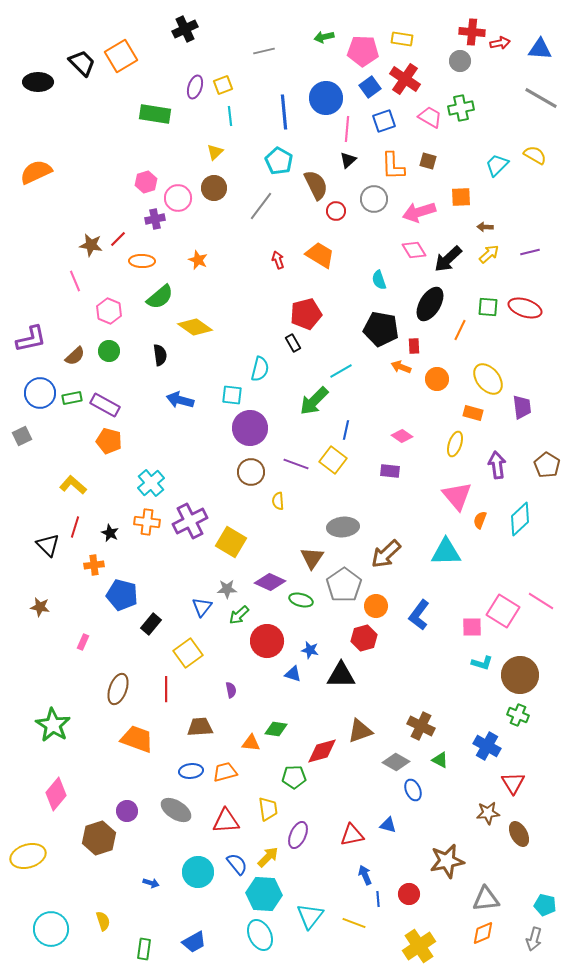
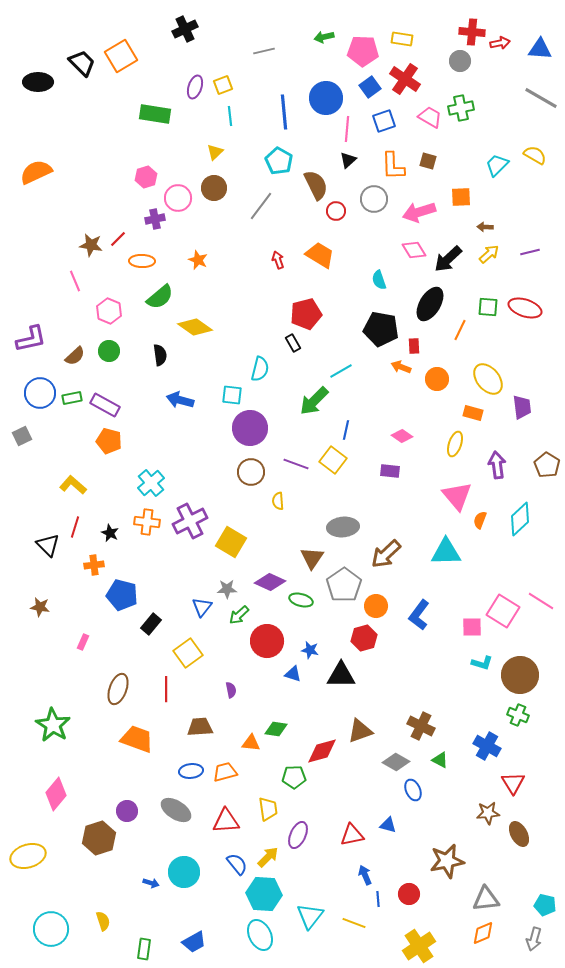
pink hexagon at (146, 182): moved 5 px up
cyan circle at (198, 872): moved 14 px left
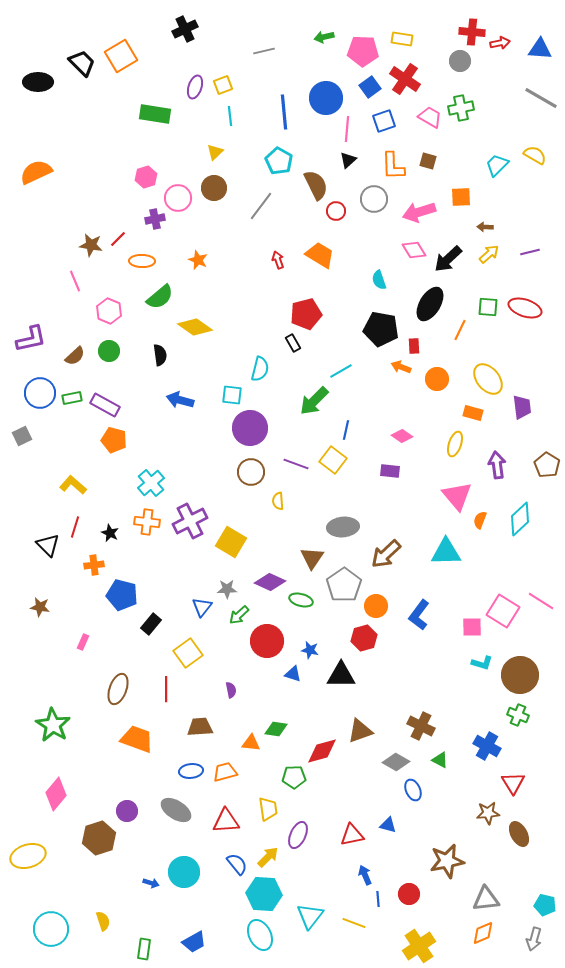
orange pentagon at (109, 441): moved 5 px right, 1 px up
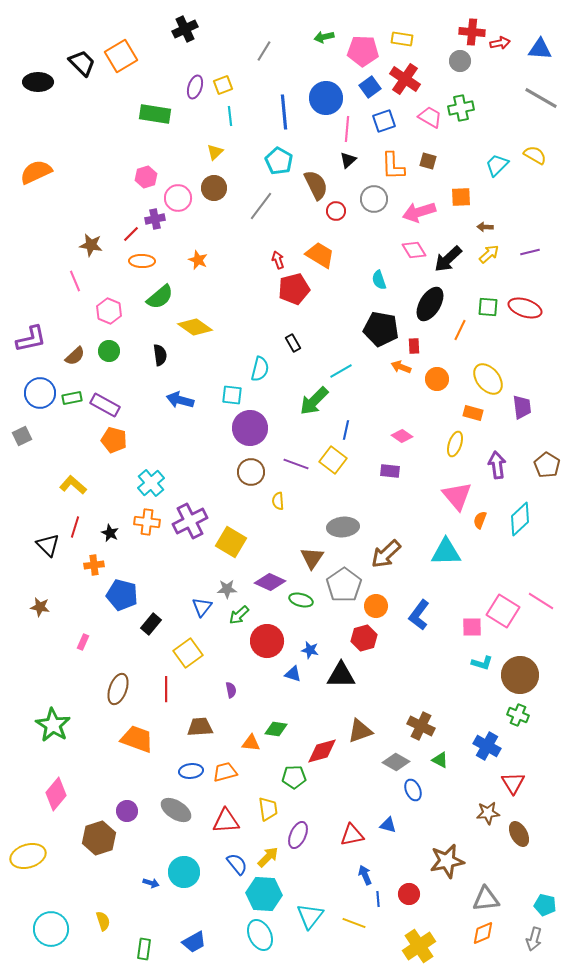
gray line at (264, 51): rotated 45 degrees counterclockwise
red line at (118, 239): moved 13 px right, 5 px up
red pentagon at (306, 314): moved 12 px left, 25 px up
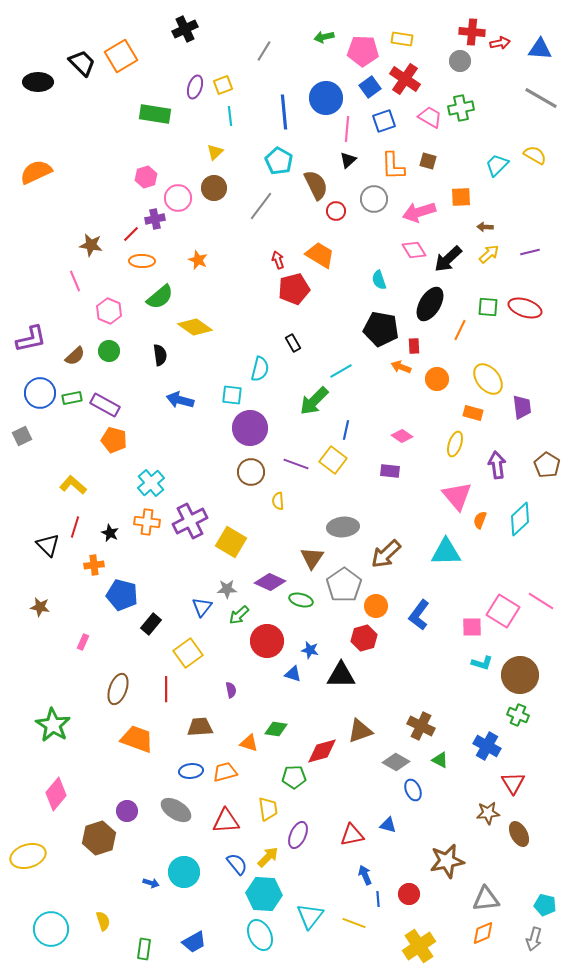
orange triangle at (251, 743): moved 2 px left; rotated 12 degrees clockwise
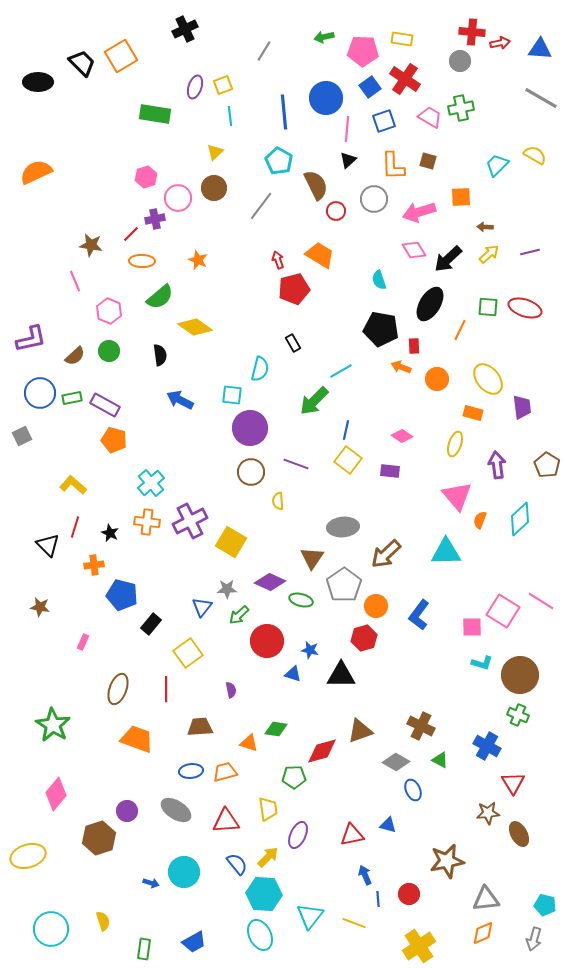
blue arrow at (180, 400): rotated 12 degrees clockwise
yellow square at (333, 460): moved 15 px right
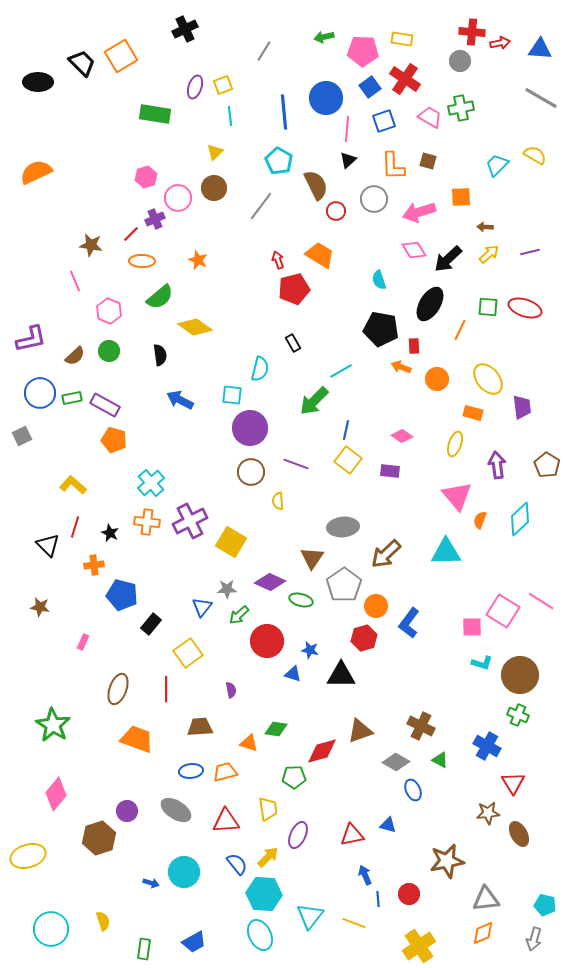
purple cross at (155, 219): rotated 12 degrees counterclockwise
blue L-shape at (419, 615): moved 10 px left, 8 px down
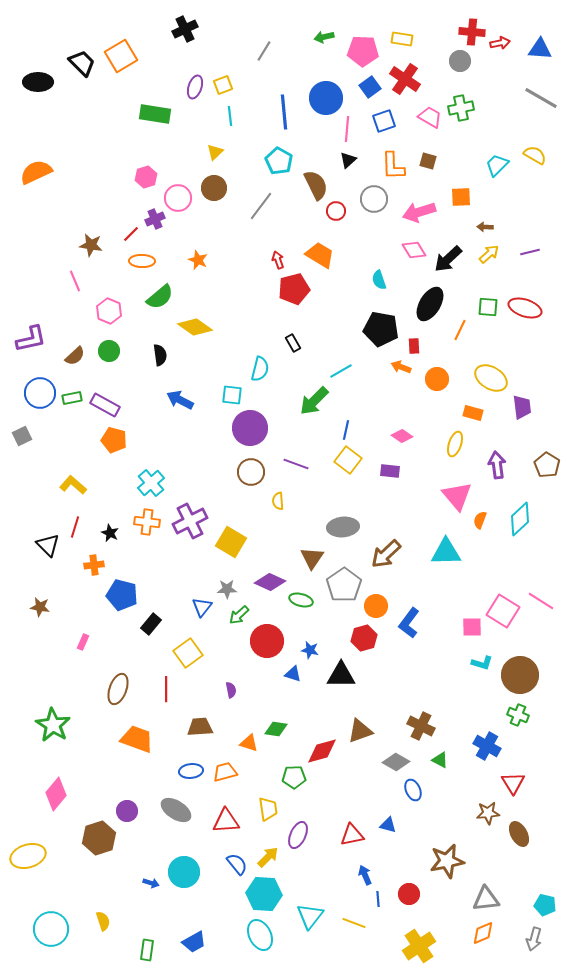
yellow ellipse at (488, 379): moved 3 px right, 1 px up; rotated 20 degrees counterclockwise
green rectangle at (144, 949): moved 3 px right, 1 px down
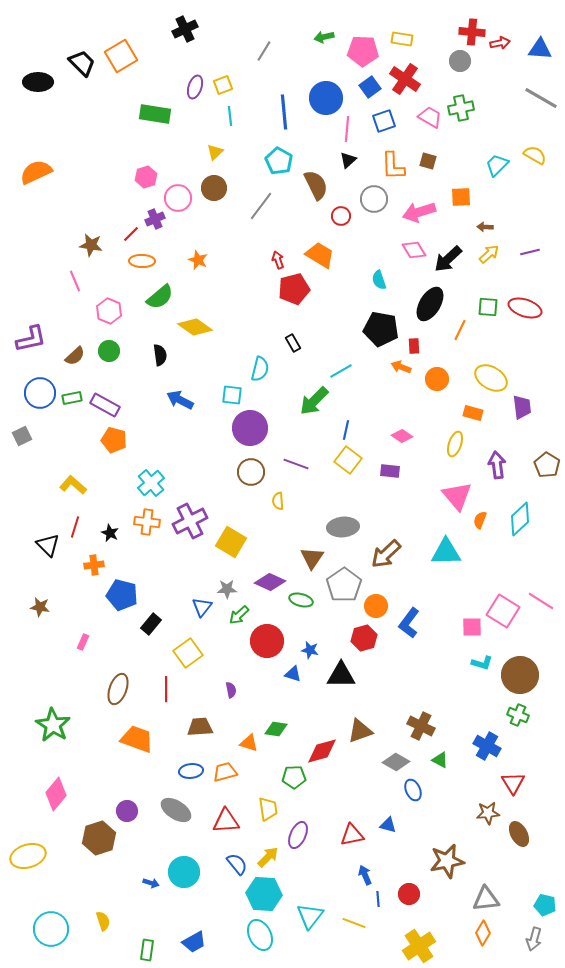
red circle at (336, 211): moved 5 px right, 5 px down
orange diamond at (483, 933): rotated 35 degrees counterclockwise
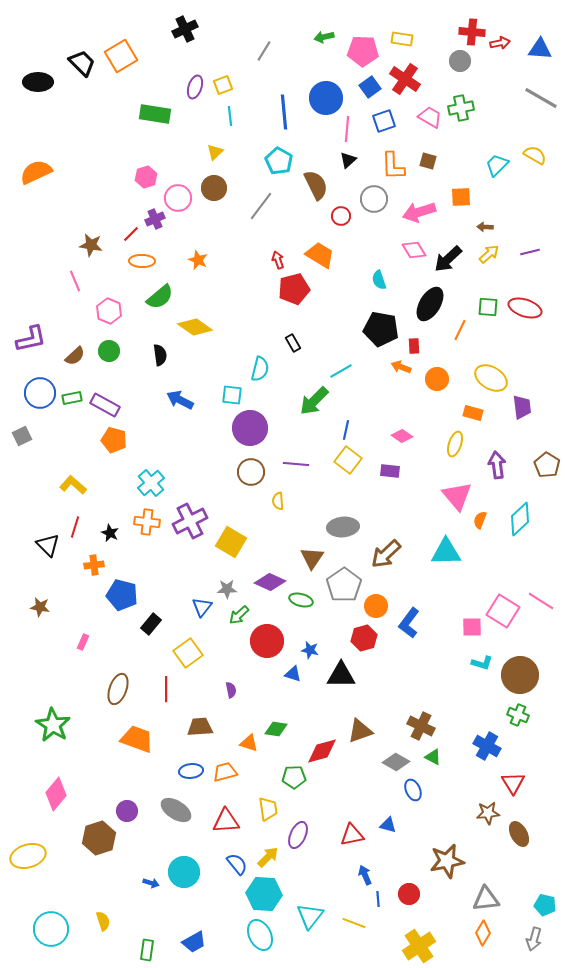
purple line at (296, 464): rotated 15 degrees counterclockwise
green triangle at (440, 760): moved 7 px left, 3 px up
